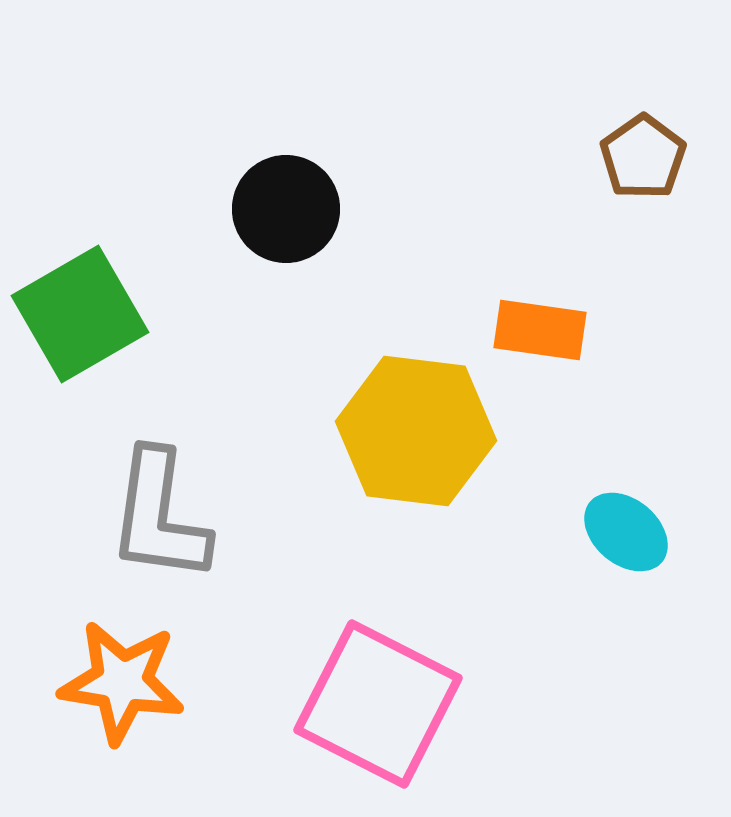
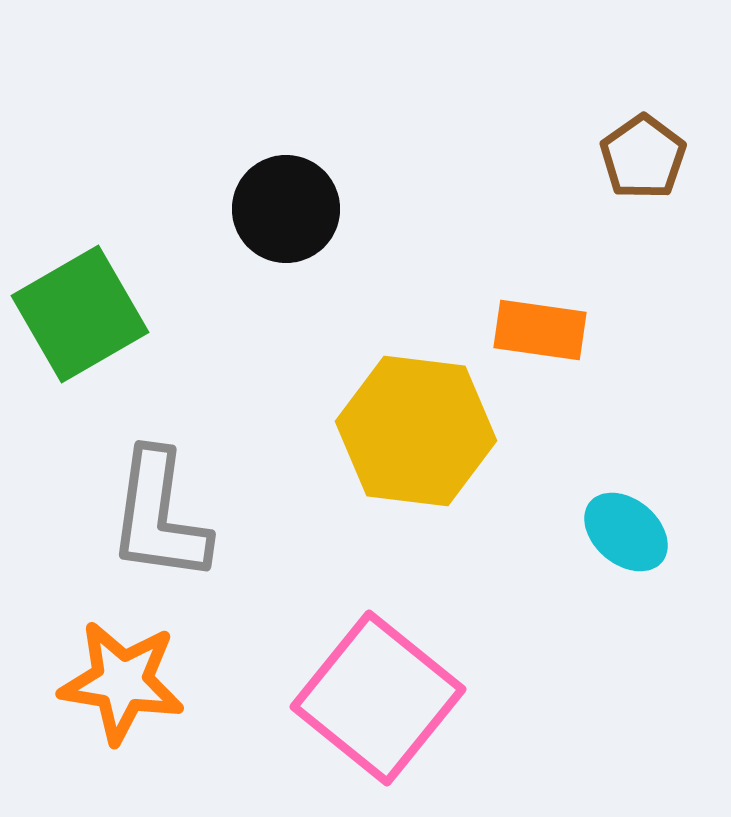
pink square: moved 6 px up; rotated 12 degrees clockwise
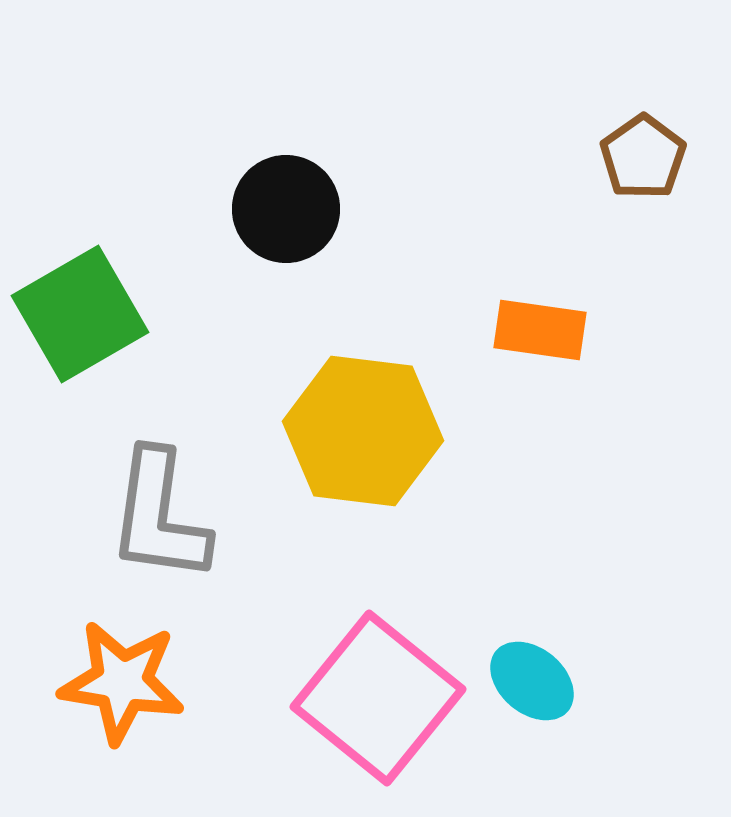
yellow hexagon: moved 53 px left
cyan ellipse: moved 94 px left, 149 px down
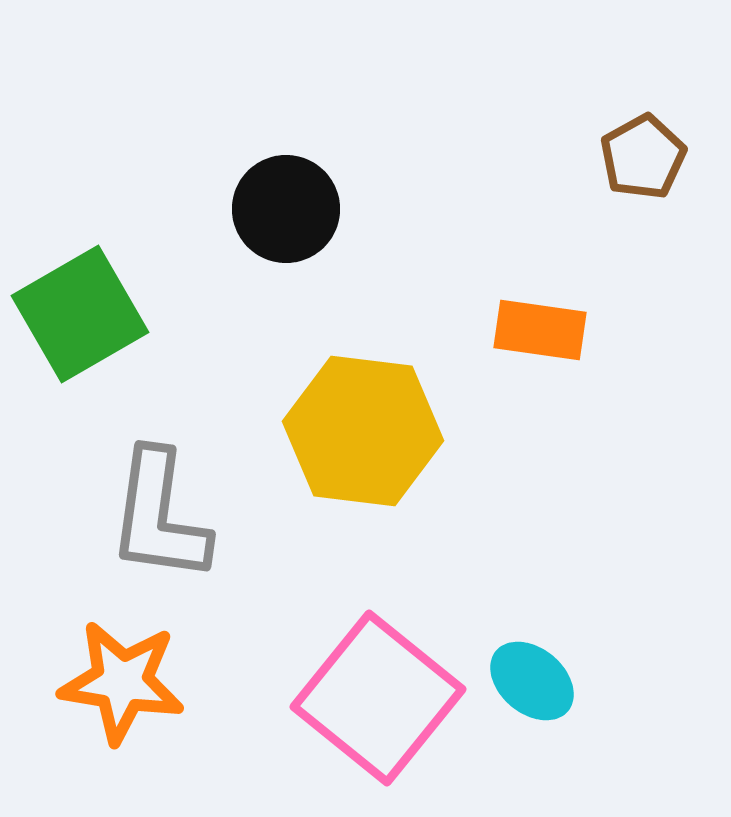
brown pentagon: rotated 6 degrees clockwise
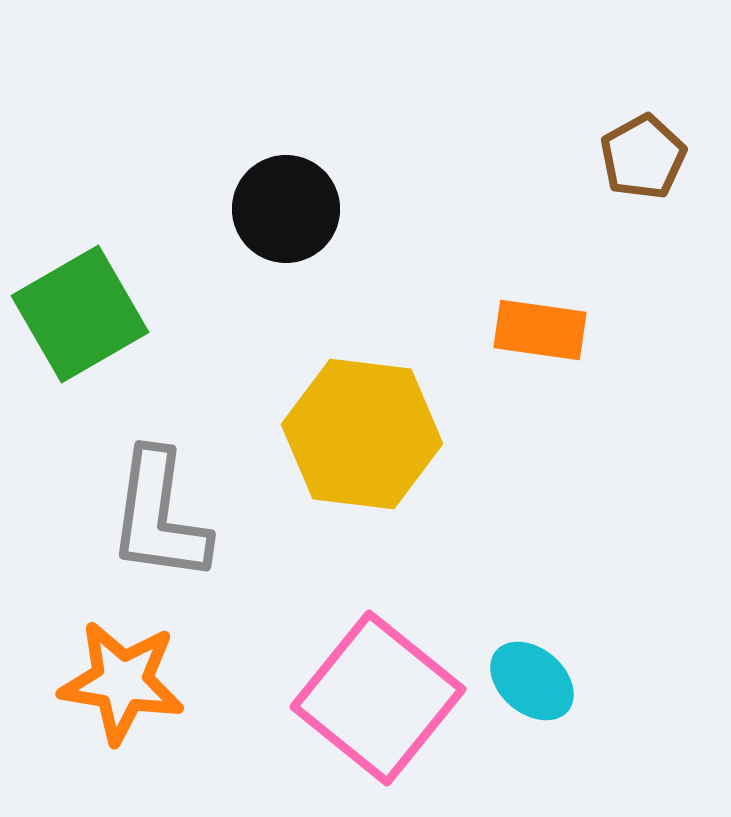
yellow hexagon: moved 1 px left, 3 px down
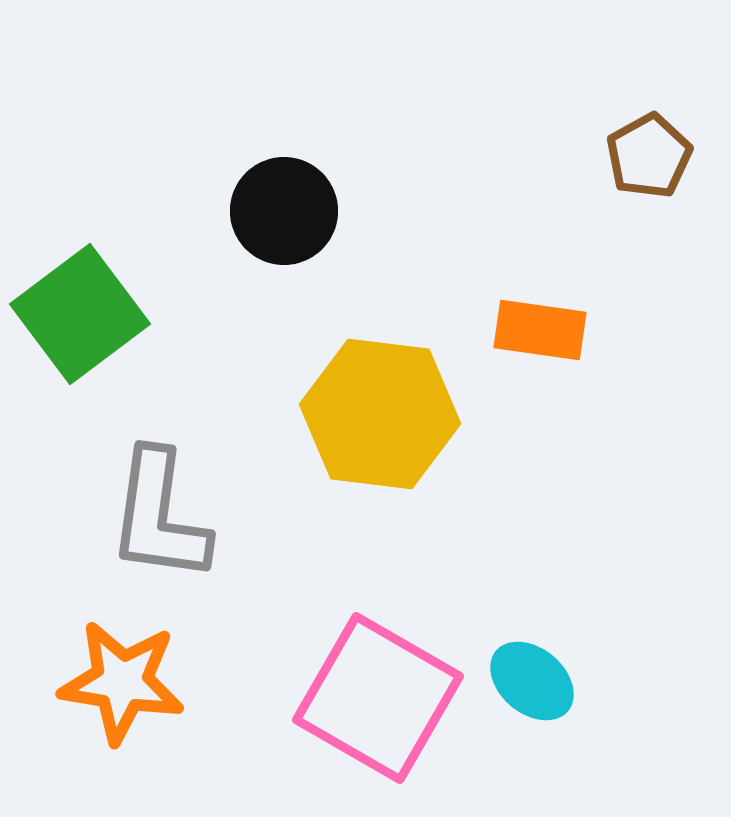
brown pentagon: moved 6 px right, 1 px up
black circle: moved 2 px left, 2 px down
green square: rotated 7 degrees counterclockwise
yellow hexagon: moved 18 px right, 20 px up
pink square: rotated 9 degrees counterclockwise
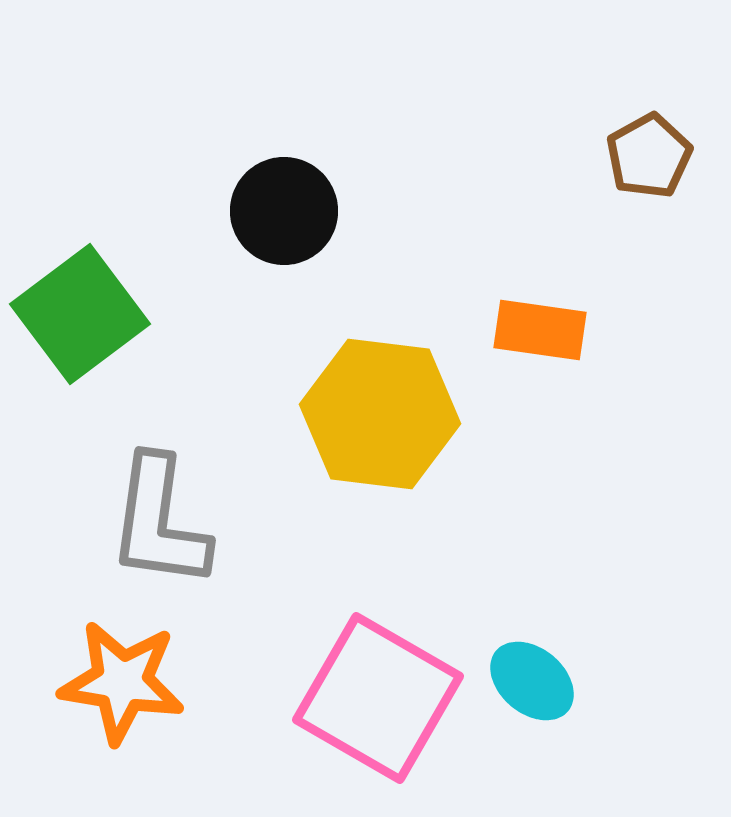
gray L-shape: moved 6 px down
